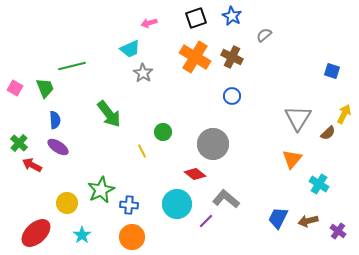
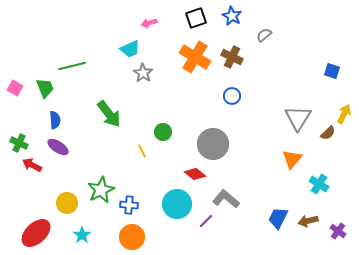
green cross: rotated 18 degrees counterclockwise
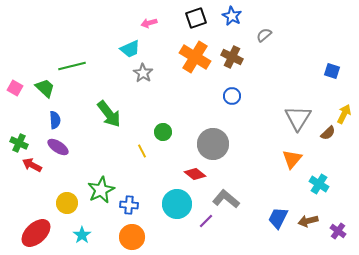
green trapezoid: rotated 25 degrees counterclockwise
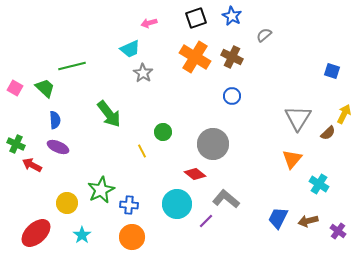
green cross: moved 3 px left, 1 px down
purple ellipse: rotated 10 degrees counterclockwise
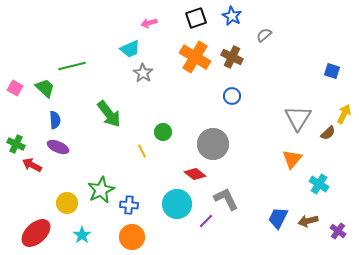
gray L-shape: rotated 24 degrees clockwise
